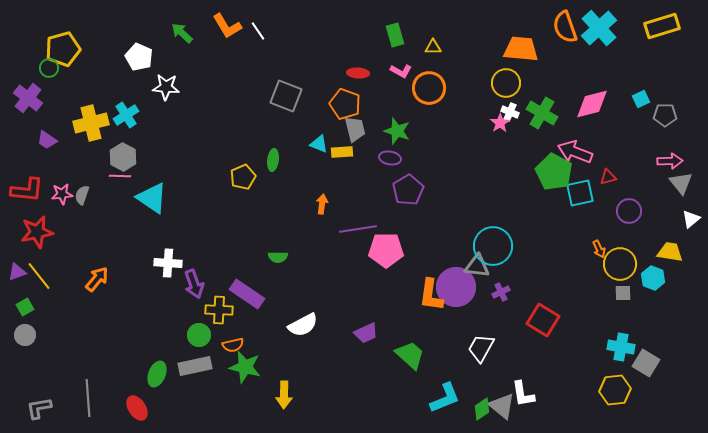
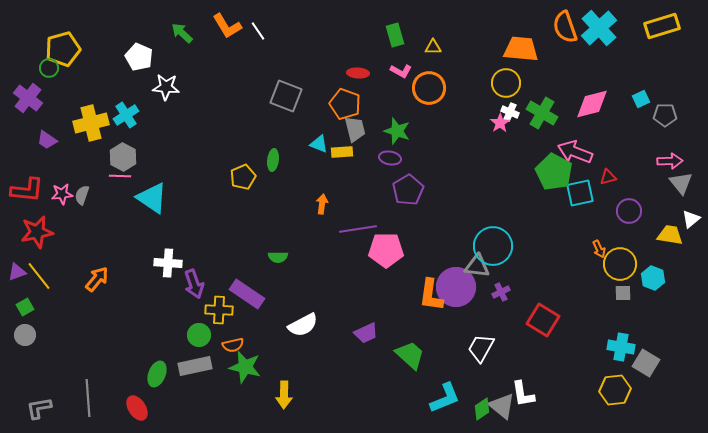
yellow trapezoid at (670, 252): moved 17 px up
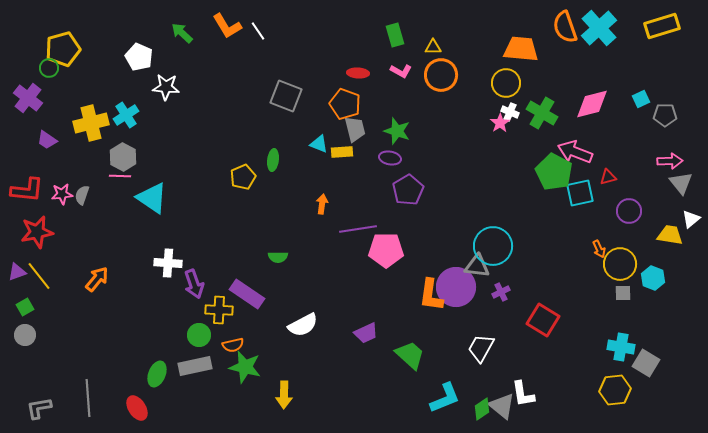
orange circle at (429, 88): moved 12 px right, 13 px up
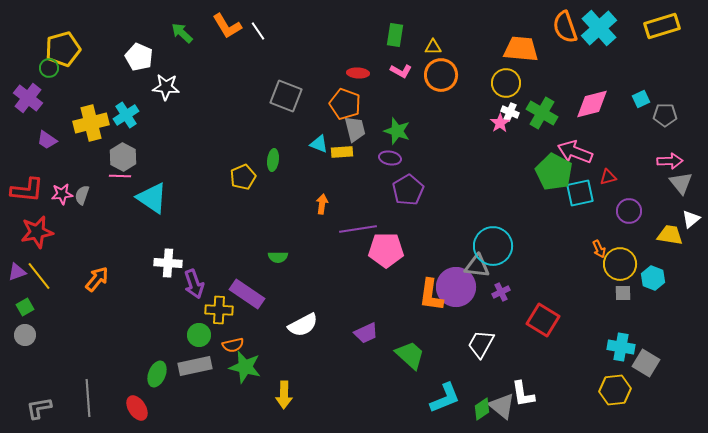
green rectangle at (395, 35): rotated 25 degrees clockwise
white trapezoid at (481, 348): moved 4 px up
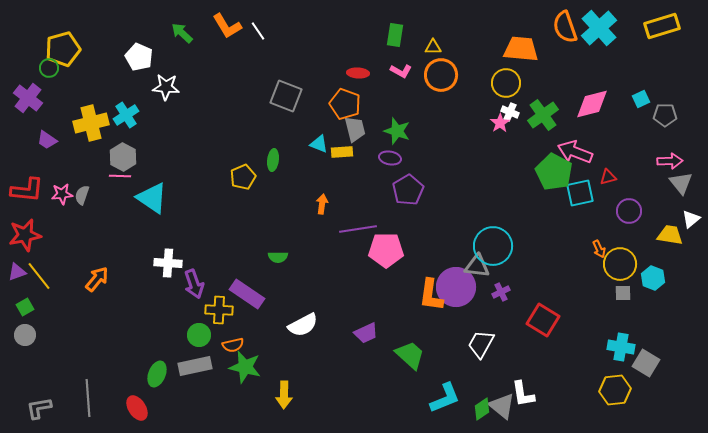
green cross at (542, 113): moved 1 px right, 2 px down; rotated 24 degrees clockwise
red star at (37, 232): moved 12 px left, 3 px down
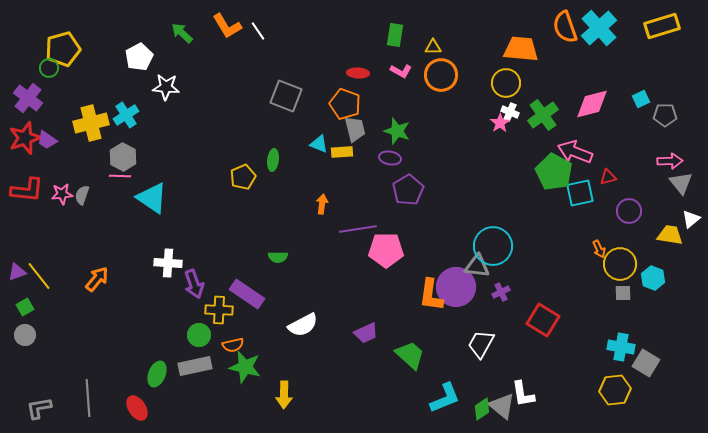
white pentagon at (139, 57): rotated 20 degrees clockwise
red star at (25, 235): moved 97 px up; rotated 8 degrees counterclockwise
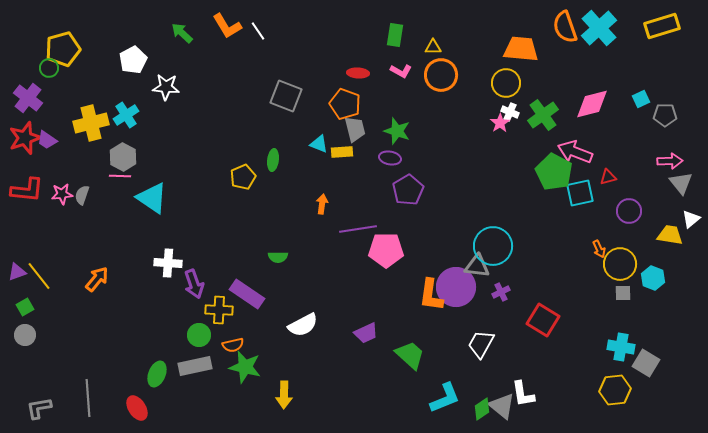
white pentagon at (139, 57): moved 6 px left, 3 px down
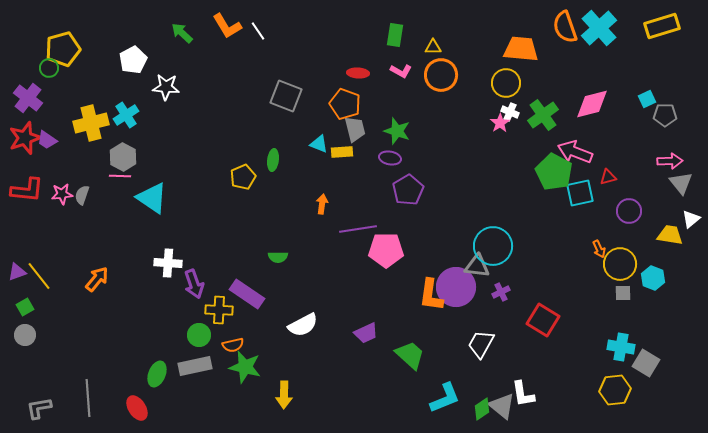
cyan square at (641, 99): moved 6 px right
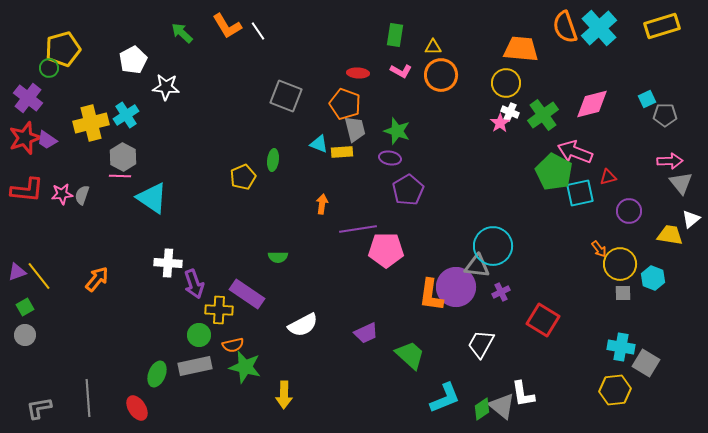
orange arrow at (599, 249): rotated 12 degrees counterclockwise
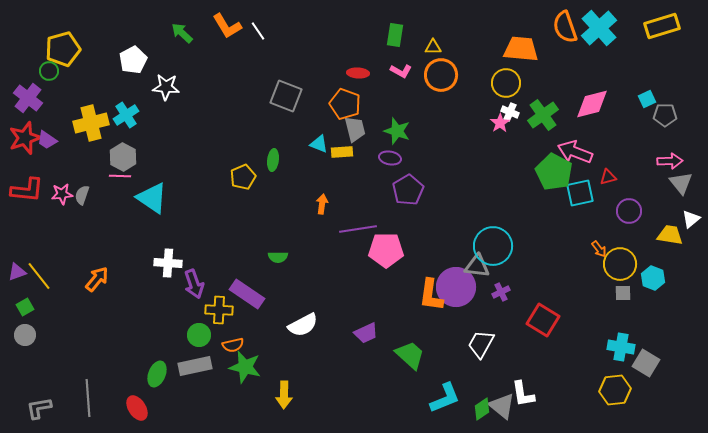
green circle at (49, 68): moved 3 px down
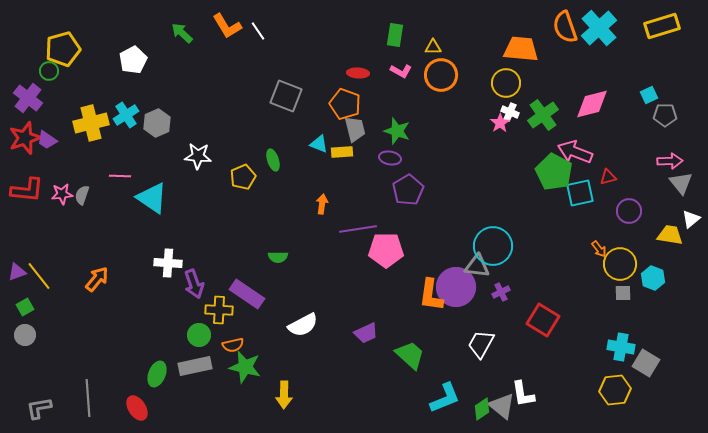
white star at (166, 87): moved 32 px right, 69 px down
cyan square at (647, 99): moved 2 px right, 4 px up
gray hexagon at (123, 157): moved 34 px right, 34 px up; rotated 8 degrees clockwise
green ellipse at (273, 160): rotated 25 degrees counterclockwise
